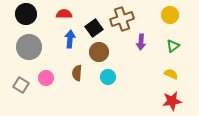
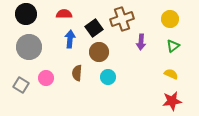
yellow circle: moved 4 px down
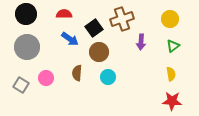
blue arrow: rotated 120 degrees clockwise
gray circle: moved 2 px left
yellow semicircle: rotated 56 degrees clockwise
red star: rotated 12 degrees clockwise
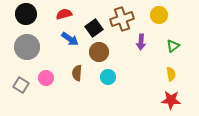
red semicircle: rotated 14 degrees counterclockwise
yellow circle: moved 11 px left, 4 px up
red star: moved 1 px left, 1 px up
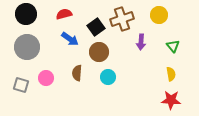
black square: moved 2 px right, 1 px up
green triangle: rotated 32 degrees counterclockwise
gray square: rotated 14 degrees counterclockwise
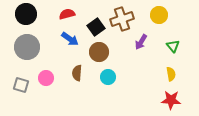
red semicircle: moved 3 px right
purple arrow: rotated 28 degrees clockwise
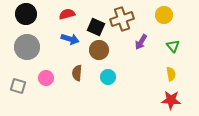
yellow circle: moved 5 px right
black square: rotated 30 degrees counterclockwise
blue arrow: rotated 18 degrees counterclockwise
brown circle: moved 2 px up
gray square: moved 3 px left, 1 px down
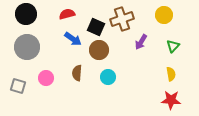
blue arrow: moved 3 px right; rotated 18 degrees clockwise
green triangle: rotated 24 degrees clockwise
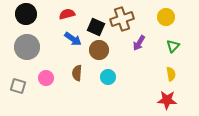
yellow circle: moved 2 px right, 2 px down
purple arrow: moved 2 px left, 1 px down
red star: moved 4 px left
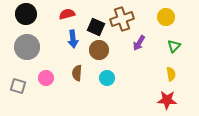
blue arrow: rotated 48 degrees clockwise
green triangle: moved 1 px right
cyan circle: moved 1 px left, 1 px down
